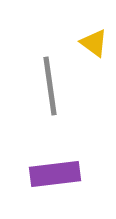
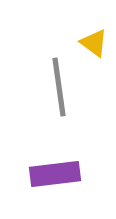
gray line: moved 9 px right, 1 px down
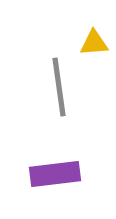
yellow triangle: rotated 40 degrees counterclockwise
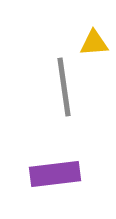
gray line: moved 5 px right
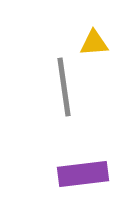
purple rectangle: moved 28 px right
